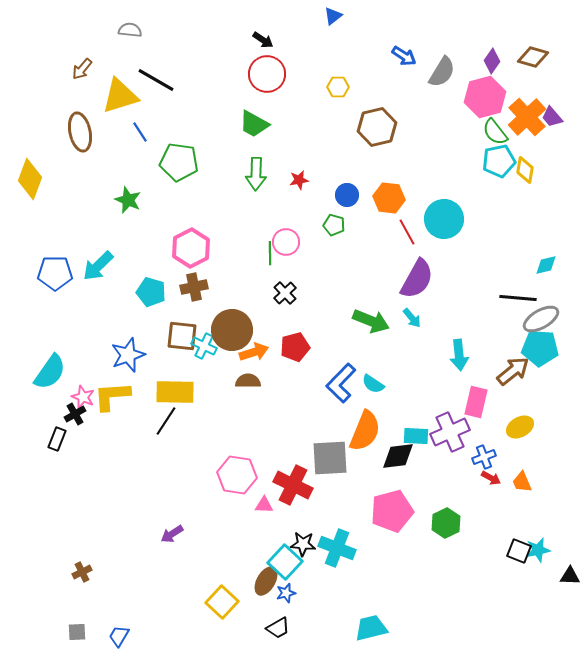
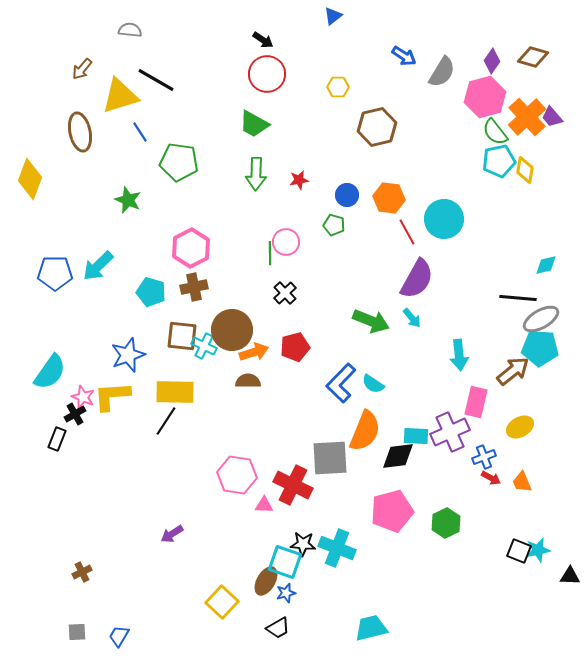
cyan square at (285, 562): rotated 24 degrees counterclockwise
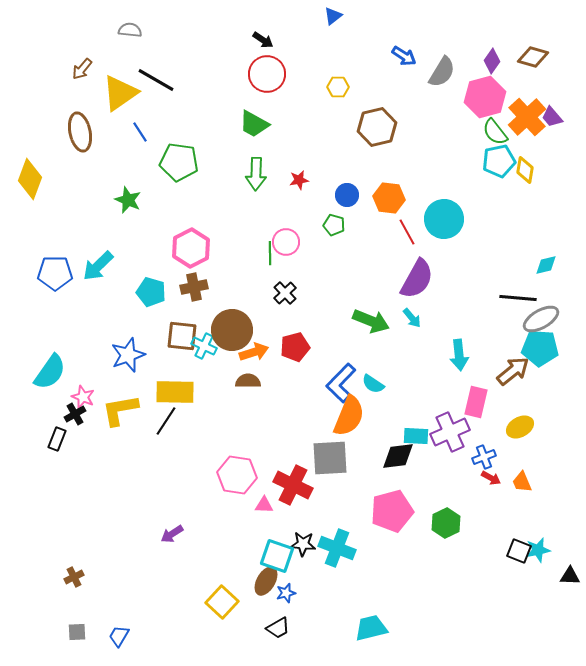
yellow triangle at (120, 96): moved 3 px up; rotated 18 degrees counterclockwise
yellow L-shape at (112, 396): moved 8 px right, 14 px down; rotated 6 degrees counterclockwise
orange semicircle at (365, 431): moved 16 px left, 15 px up
cyan square at (285, 562): moved 8 px left, 6 px up
brown cross at (82, 572): moved 8 px left, 5 px down
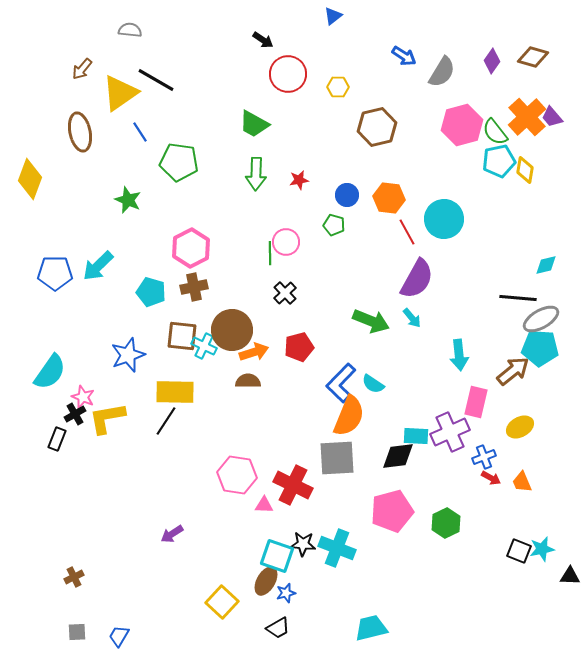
red circle at (267, 74): moved 21 px right
pink hexagon at (485, 97): moved 23 px left, 28 px down
red pentagon at (295, 347): moved 4 px right
yellow L-shape at (120, 410): moved 13 px left, 8 px down
gray square at (330, 458): moved 7 px right
cyan star at (538, 550): moved 4 px right, 1 px up
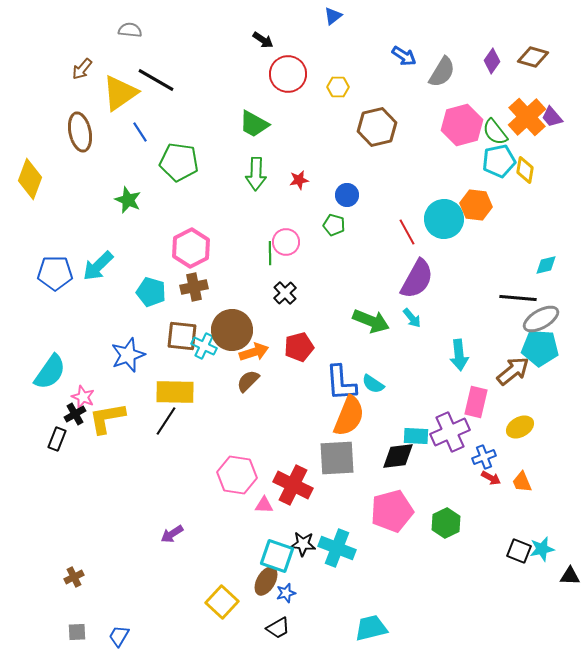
orange hexagon at (389, 198): moved 87 px right, 7 px down
brown semicircle at (248, 381): rotated 45 degrees counterclockwise
blue L-shape at (341, 383): rotated 48 degrees counterclockwise
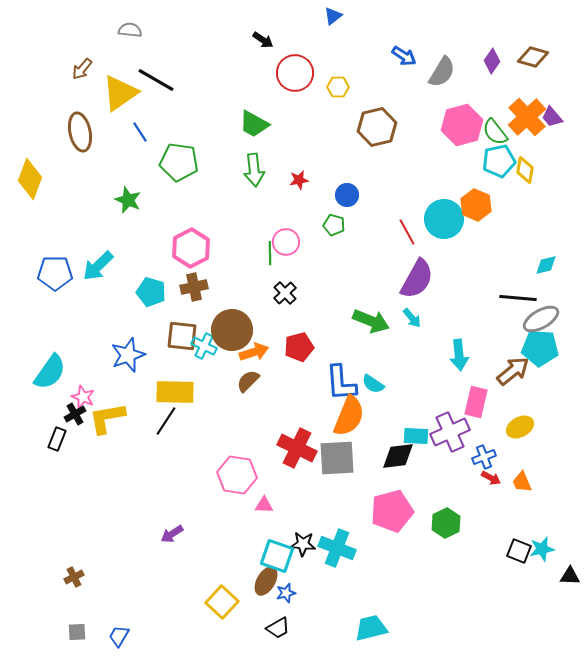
red circle at (288, 74): moved 7 px right, 1 px up
green arrow at (256, 174): moved 2 px left, 4 px up; rotated 8 degrees counterclockwise
orange hexagon at (476, 205): rotated 16 degrees clockwise
red cross at (293, 485): moved 4 px right, 37 px up
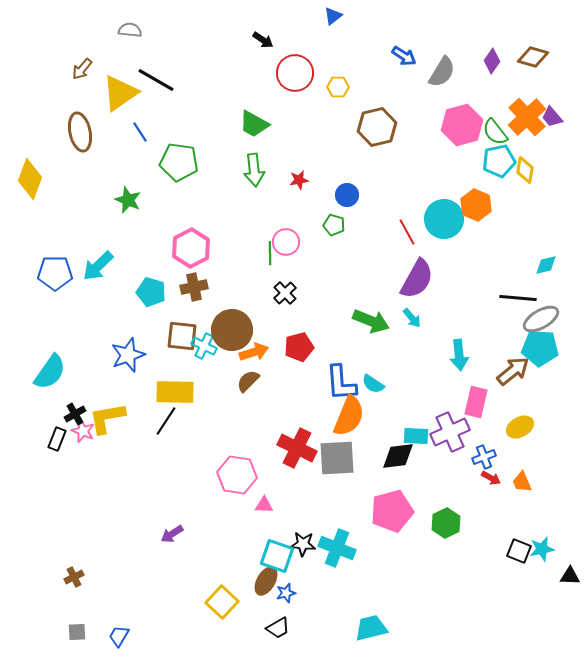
pink star at (83, 397): moved 34 px down
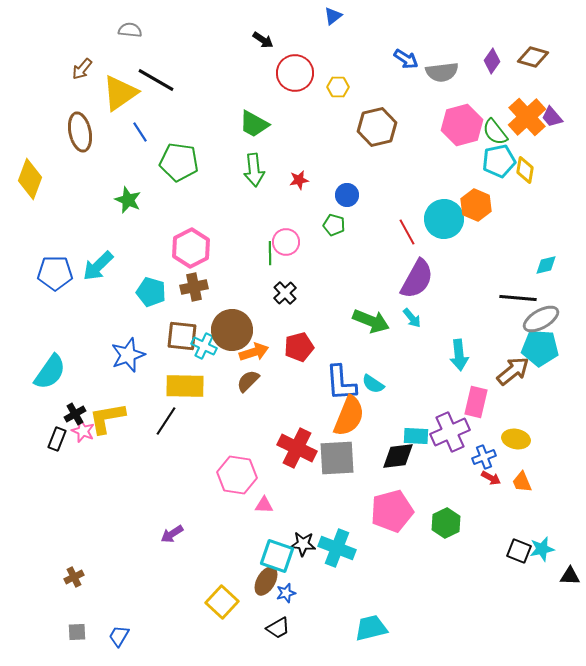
blue arrow at (404, 56): moved 2 px right, 3 px down
gray semicircle at (442, 72): rotated 52 degrees clockwise
yellow rectangle at (175, 392): moved 10 px right, 6 px up
yellow ellipse at (520, 427): moved 4 px left, 12 px down; rotated 40 degrees clockwise
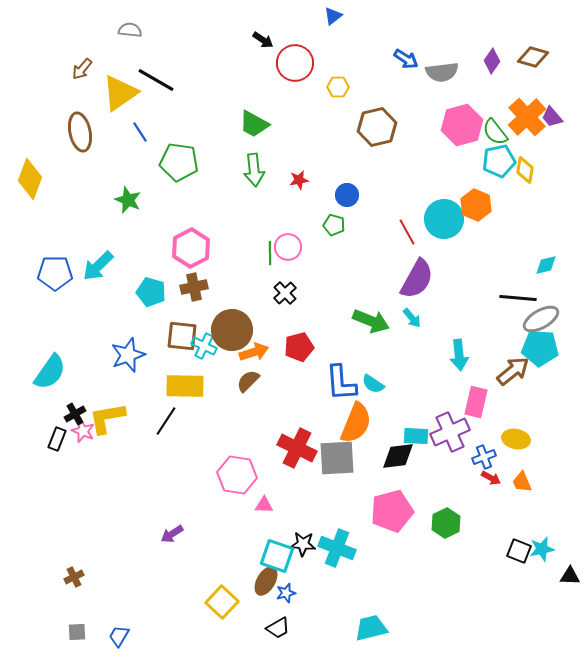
red circle at (295, 73): moved 10 px up
pink circle at (286, 242): moved 2 px right, 5 px down
orange semicircle at (349, 416): moved 7 px right, 7 px down
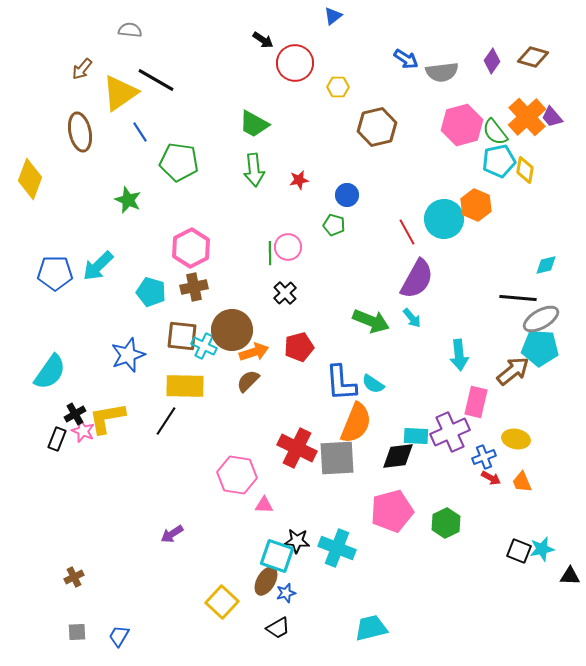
black star at (303, 544): moved 6 px left, 3 px up
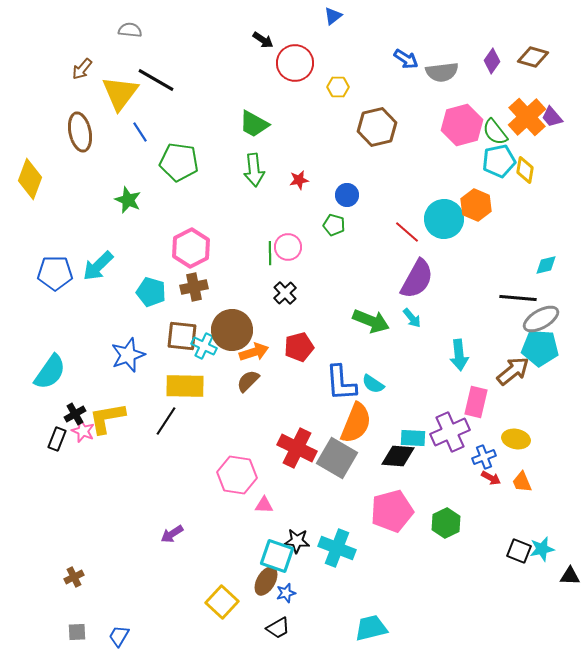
yellow triangle at (120, 93): rotated 18 degrees counterclockwise
red line at (407, 232): rotated 20 degrees counterclockwise
cyan rectangle at (416, 436): moved 3 px left, 2 px down
black diamond at (398, 456): rotated 12 degrees clockwise
gray square at (337, 458): rotated 33 degrees clockwise
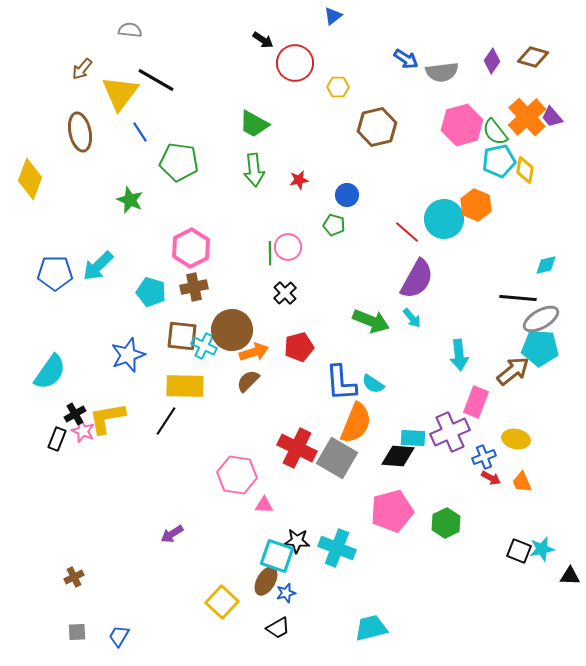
green star at (128, 200): moved 2 px right
pink rectangle at (476, 402): rotated 8 degrees clockwise
